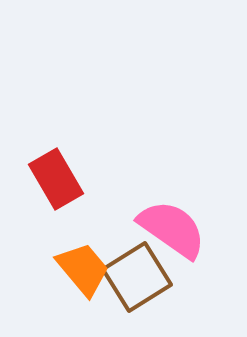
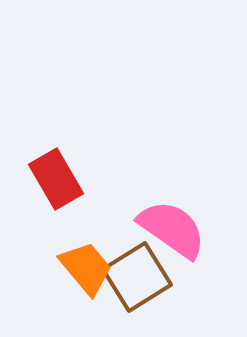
orange trapezoid: moved 3 px right, 1 px up
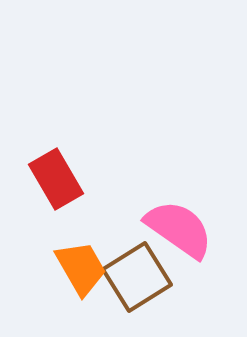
pink semicircle: moved 7 px right
orange trapezoid: moved 5 px left; rotated 10 degrees clockwise
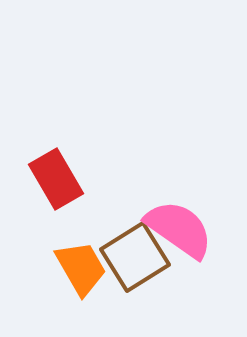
brown square: moved 2 px left, 20 px up
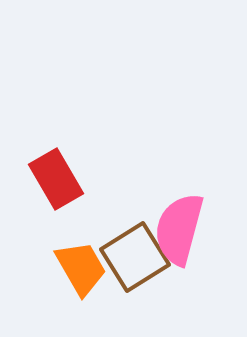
pink semicircle: rotated 110 degrees counterclockwise
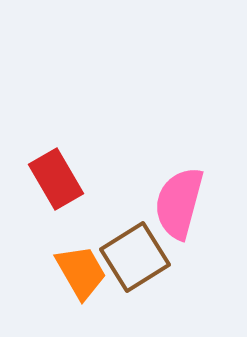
pink semicircle: moved 26 px up
orange trapezoid: moved 4 px down
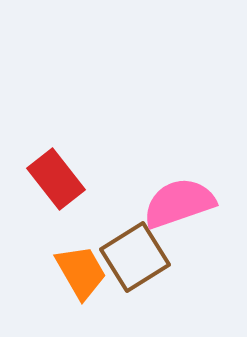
red rectangle: rotated 8 degrees counterclockwise
pink semicircle: rotated 56 degrees clockwise
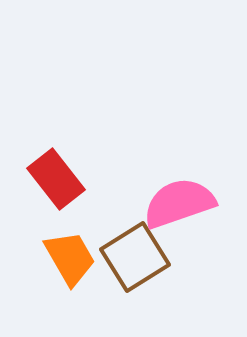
orange trapezoid: moved 11 px left, 14 px up
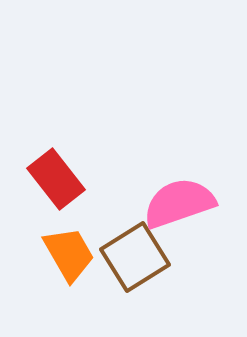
orange trapezoid: moved 1 px left, 4 px up
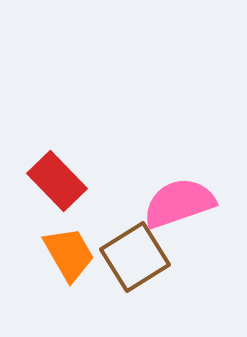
red rectangle: moved 1 px right, 2 px down; rotated 6 degrees counterclockwise
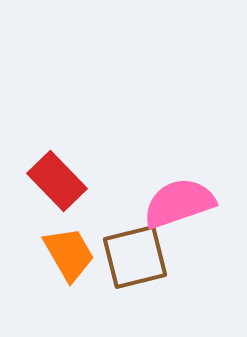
brown square: rotated 18 degrees clockwise
